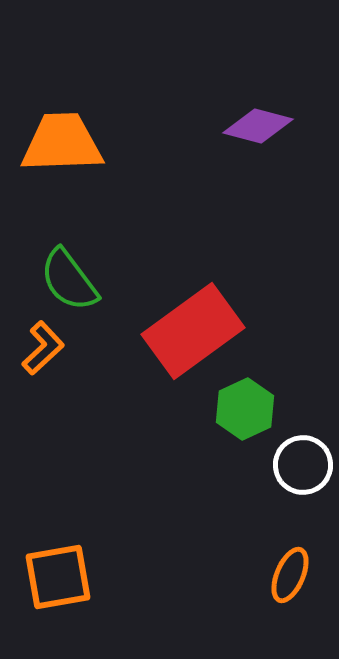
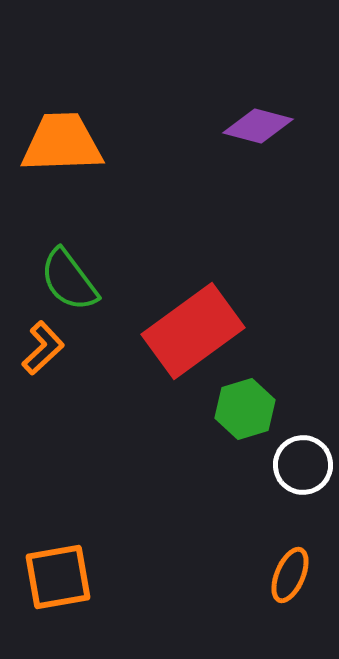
green hexagon: rotated 8 degrees clockwise
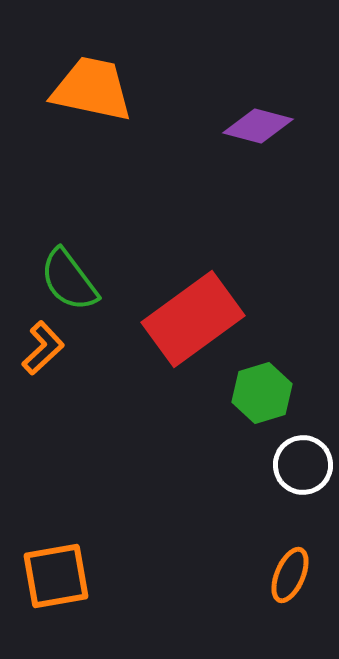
orange trapezoid: moved 30 px right, 54 px up; rotated 14 degrees clockwise
red rectangle: moved 12 px up
green hexagon: moved 17 px right, 16 px up
orange square: moved 2 px left, 1 px up
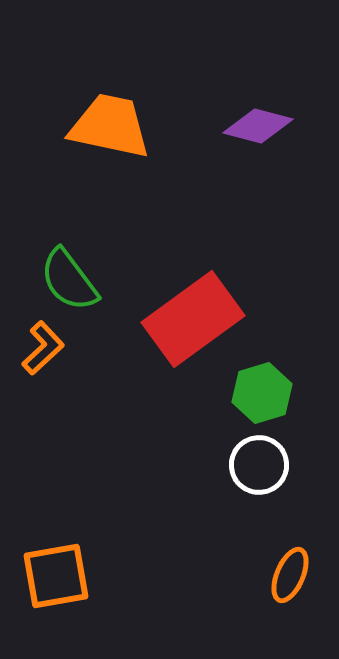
orange trapezoid: moved 18 px right, 37 px down
white circle: moved 44 px left
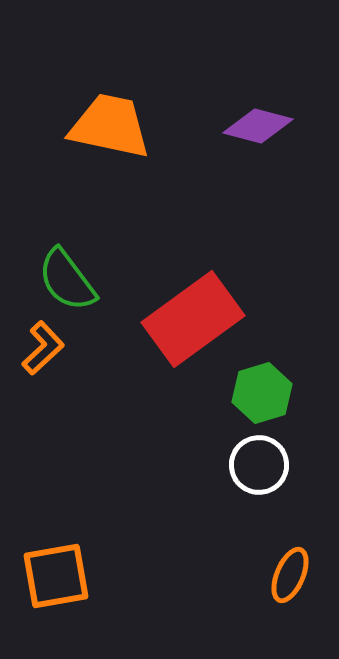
green semicircle: moved 2 px left
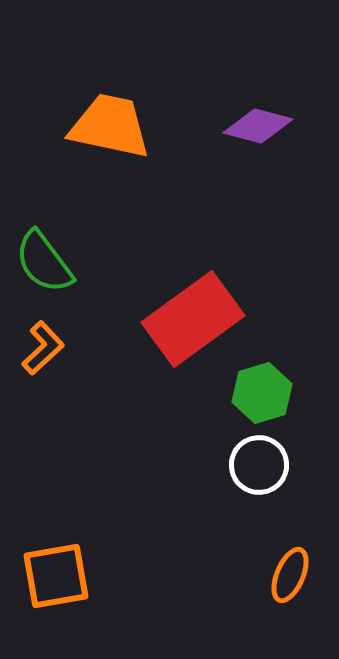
green semicircle: moved 23 px left, 18 px up
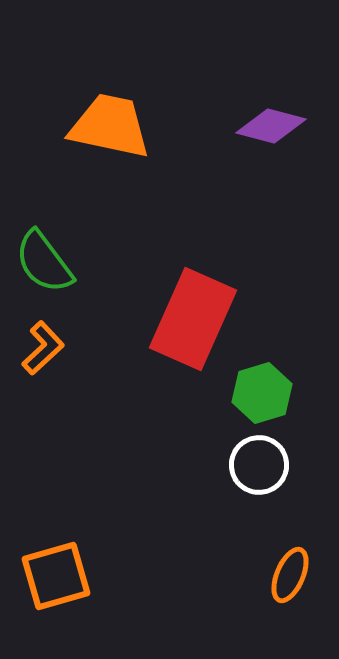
purple diamond: moved 13 px right
red rectangle: rotated 30 degrees counterclockwise
orange square: rotated 6 degrees counterclockwise
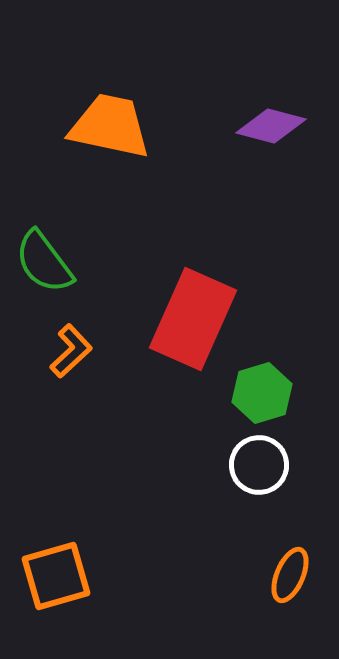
orange L-shape: moved 28 px right, 3 px down
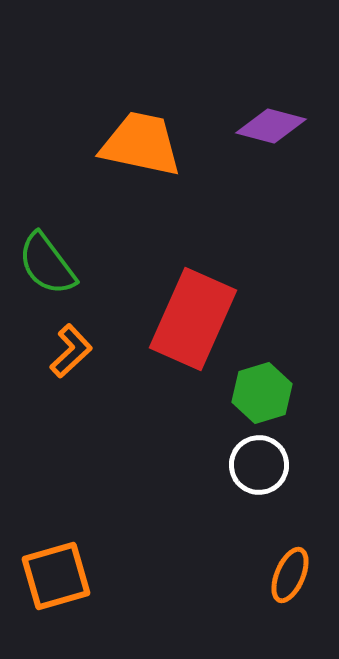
orange trapezoid: moved 31 px right, 18 px down
green semicircle: moved 3 px right, 2 px down
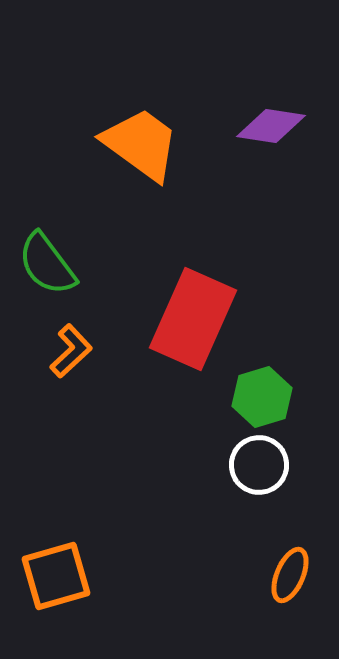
purple diamond: rotated 6 degrees counterclockwise
orange trapezoid: rotated 24 degrees clockwise
green hexagon: moved 4 px down
